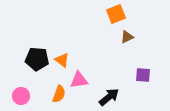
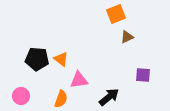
orange triangle: moved 1 px left, 1 px up
orange semicircle: moved 2 px right, 5 px down
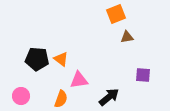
brown triangle: rotated 16 degrees clockwise
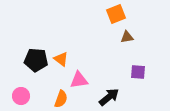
black pentagon: moved 1 px left, 1 px down
purple square: moved 5 px left, 3 px up
